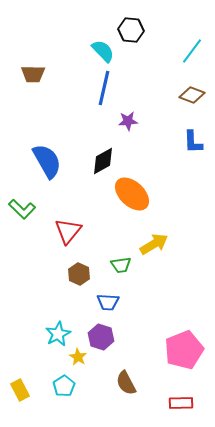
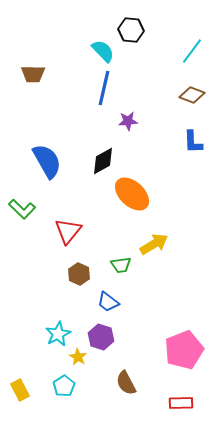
blue trapezoid: rotated 35 degrees clockwise
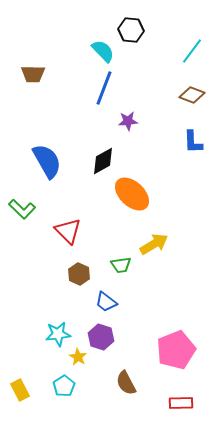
blue line: rotated 8 degrees clockwise
red triangle: rotated 24 degrees counterclockwise
blue trapezoid: moved 2 px left
cyan star: rotated 20 degrees clockwise
pink pentagon: moved 8 px left
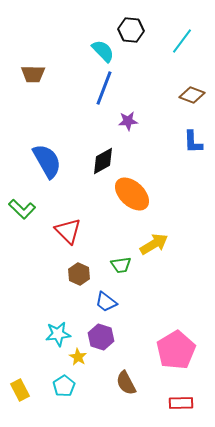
cyan line: moved 10 px left, 10 px up
pink pentagon: rotated 9 degrees counterclockwise
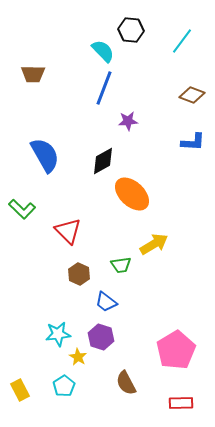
blue L-shape: rotated 85 degrees counterclockwise
blue semicircle: moved 2 px left, 6 px up
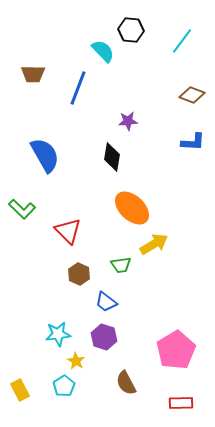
blue line: moved 26 px left
black diamond: moved 9 px right, 4 px up; rotated 52 degrees counterclockwise
orange ellipse: moved 14 px down
purple hexagon: moved 3 px right
yellow star: moved 2 px left, 4 px down
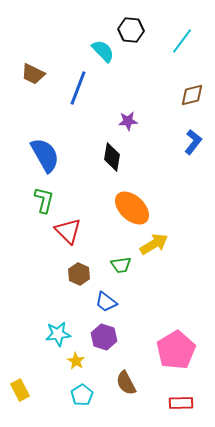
brown trapezoid: rotated 25 degrees clockwise
brown diamond: rotated 35 degrees counterclockwise
blue L-shape: rotated 55 degrees counterclockwise
green L-shape: moved 22 px right, 9 px up; rotated 120 degrees counterclockwise
cyan pentagon: moved 18 px right, 9 px down
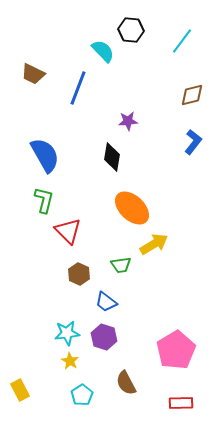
cyan star: moved 9 px right, 1 px up
yellow star: moved 6 px left
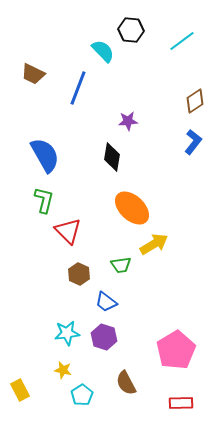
cyan line: rotated 16 degrees clockwise
brown diamond: moved 3 px right, 6 px down; rotated 20 degrees counterclockwise
yellow star: moved 7 px left, 9 px down; rotated 18 degrees counterclockwise
